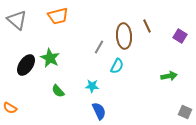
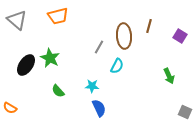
brown line: moved 2 px right; rotated 40 degrees clockwise
green arrow: rotated 77 degrees clockwise
blue semicircle: moved 3 px up
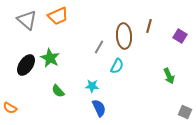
orange trapezoid: rotated 10 degrees counterclockwise
gray triangle: moved 10 px right
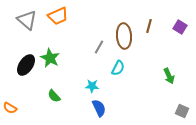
purple square: moved 9 px up
cyan semicircle: moved 1 px right, 2 px down
green semicircle: moved 4 px left, 5 px down
gray square: moved 3 px left, 1 px up
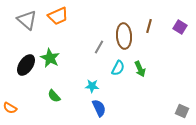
green arrow: moved 29 px left, 7 px up
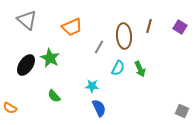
orange trapezoid: moved 14 px right, 11 px down
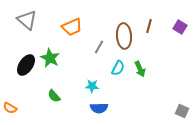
blue semicircle: rotated 114 degrees clockwise
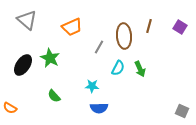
black ellipse: moved 3 px left
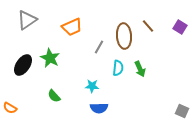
gray triangle: rotated 45 degrees clockwise
brown line: moved 1 px left; rotated 56 degrees counterclockwise
cyan semicircle: rotated 21 degrees counterclockwise
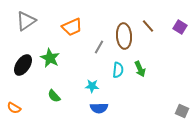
gray triangle: moved 1 px left, 1 px down
cyan semicircle: moved 2 px down
orange semicircle: moved 4 px right
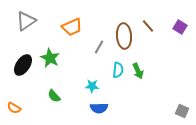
green arrow: moved 2 px left, 2 px down
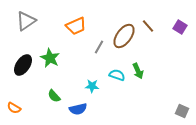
orange trapezoid: moved 4 px right, 1 px up
brown ellipse: rotated 40 degrees clockwise
cyan semicircle: moved 1 px left, 5 px down; rotated 77 degrees counterclockwise
blue semicircle: moved 21 px left, 1 px down; rotated 12 degrees counterclockwise
